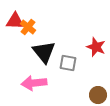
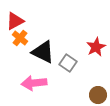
red triangle: rotated 30 degrees counterclockwise
orange cross: moved 8 px left, 11 px down
red star: rotated 24 degrees clockwise
black triangle: moved 1 px left; rotated 25 degrees counterclockwise
gray square: rotated 24 degrees clockwise
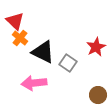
red triangle: rotated 48 degrees counterclockwise
